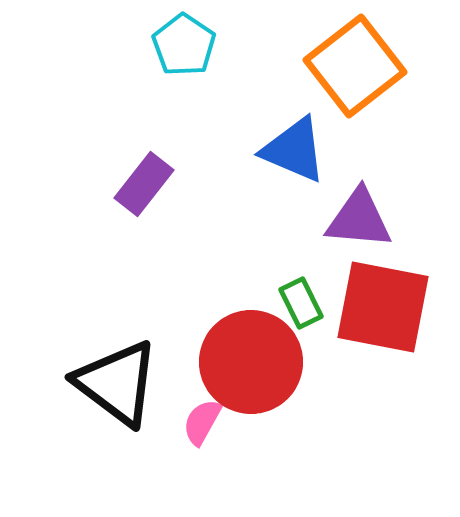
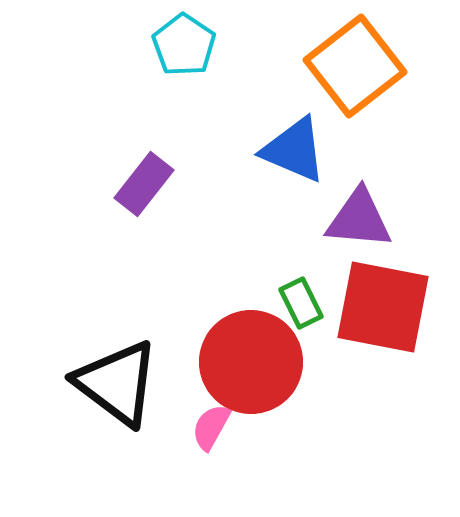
pink semicircle: moved 9 px right, 5 px down
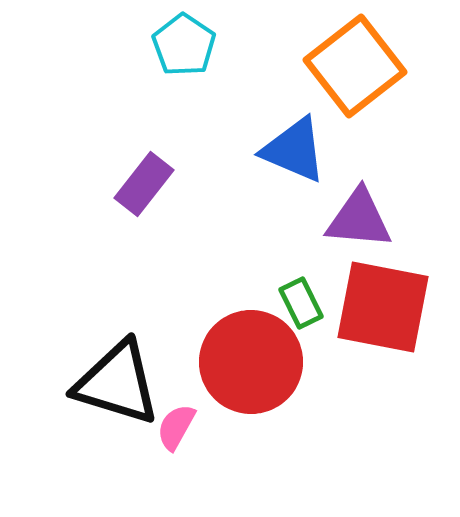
black triangle: rotated 20 degrees counterclockwise
pink semicircle: moved 35 px left
